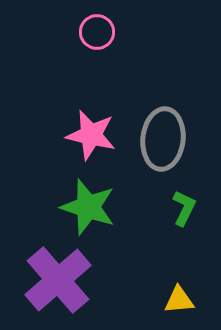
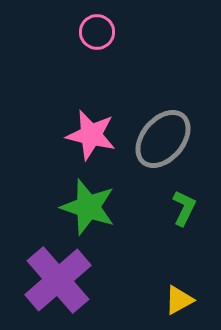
gray ellipse: rotated 34 degrees clockwise
yellow triangle: rotated 24 degrees counterclockwise
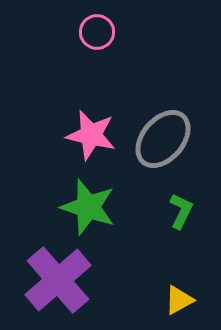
green L-shape: moved 3 px left, 3 px down
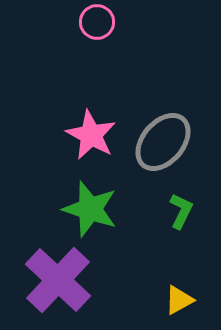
pink circle: moved 10 px up
pink star: rotated 15 degrees clockwise
gray ellipse: moved 3 px down
green star: moved 2 px right, 2 px down
purple cross: rotated 6 degrees counterclockwise
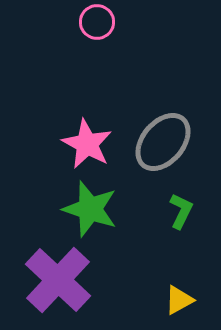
pink star: moved 4 px left, 9 px down
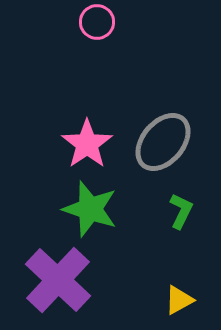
pink star: rotated 9 degrees clockwise
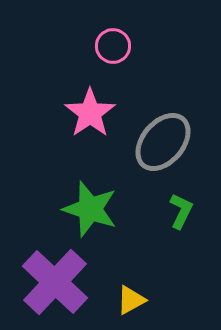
pink circle: moved 16 px right, 24 px down
pink star: moved 3 px right, 31 px up
purple cross: moved 3 px left, 2 px down
yellow triangle: moved 48 px left
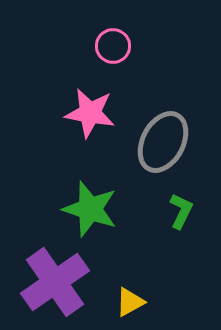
pink star: rotated 27 degrees counterclockwise
gray ellipse: rotated 12 degrees counterclockwise
purple cross: rotated 12 degrees clockwise
yellow triangle: moved 1 px left, 2 px down
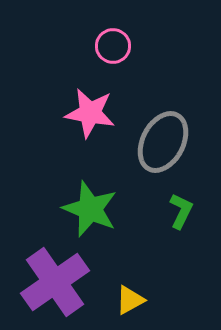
green star: rotated 4 degrees clockwise
yellow triangle: moved 2 px up
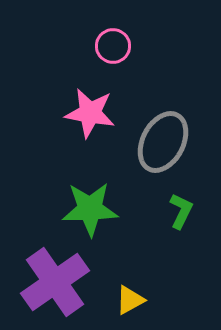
green star: rotated 24 degrees counterclockwise
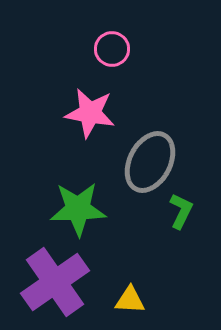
pink circle: moved 1 px left, 3 px down
gray ellipse: moved 13 px left, 20 px down
green star: moved 12 px left
yellow triangle: rotated 32 degrees clockwise
